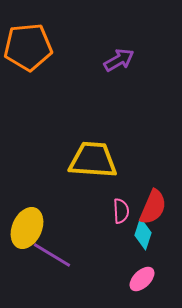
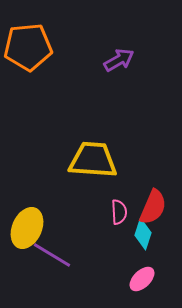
pink semicircle: moved 2 px left, 1 px down
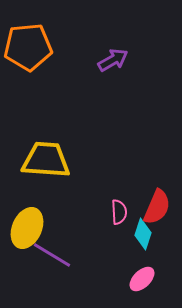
purple arrow: moved 6 px left
yellow trapezoid: moved 47 px left
red semicircle: moved 4 px right
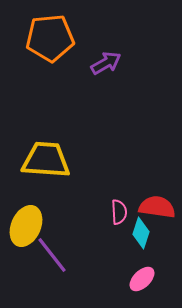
orange pentagon: moved 22 px right, 9 px up
purple arrow: moved 7 px left, 3 px down
red semicircle: rotated 105 degrees counterclockwise
yellow ellipse: moved 1 px left, 2 px up
cyan diamond: moved 2 px left, 1 px up
purple line: rotated 21 degrees clockwise
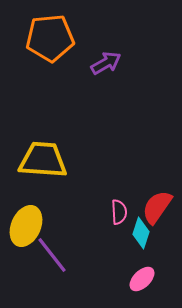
yellow trapezoid: moved 3 px left
red semicircle: rotated 63 degrees counterclockwise
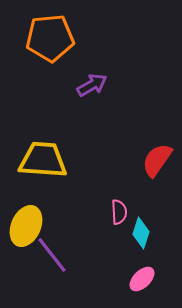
purple arrow: moved 14 px left, 22 px down
red semicircle: moved 47 px up
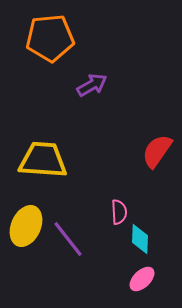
red semicircle: moved 9 px up
cyan diamond: moved 1 px left, 6 px down; rotated 16 degrees counterclockwise
purple line: moved 16 px right, 16 px up
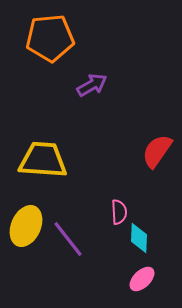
cyan diamond: moved 1 px left, 1 px up
